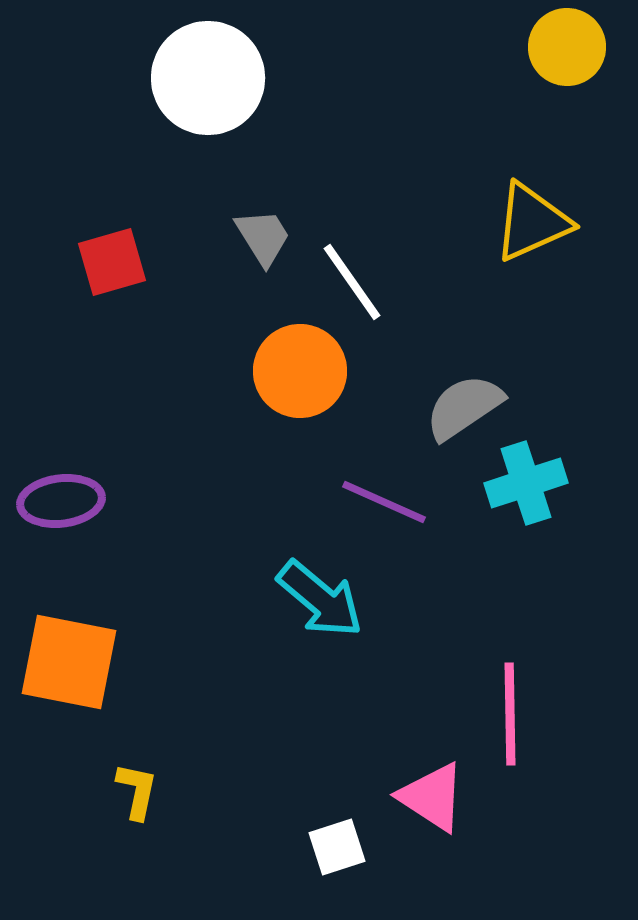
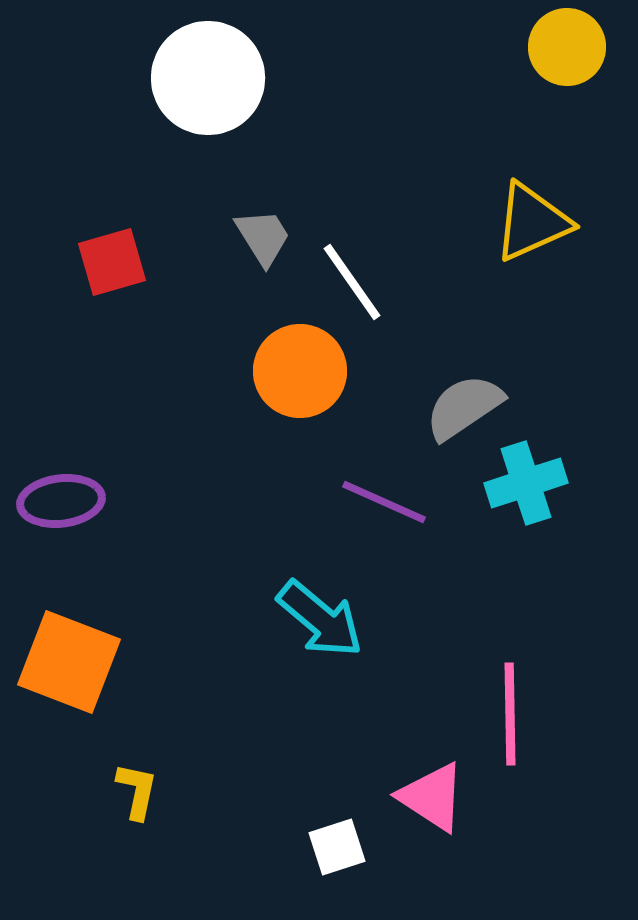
cyan arrow: moved 20 px down
orange square: rotated 10 degrees clockwise
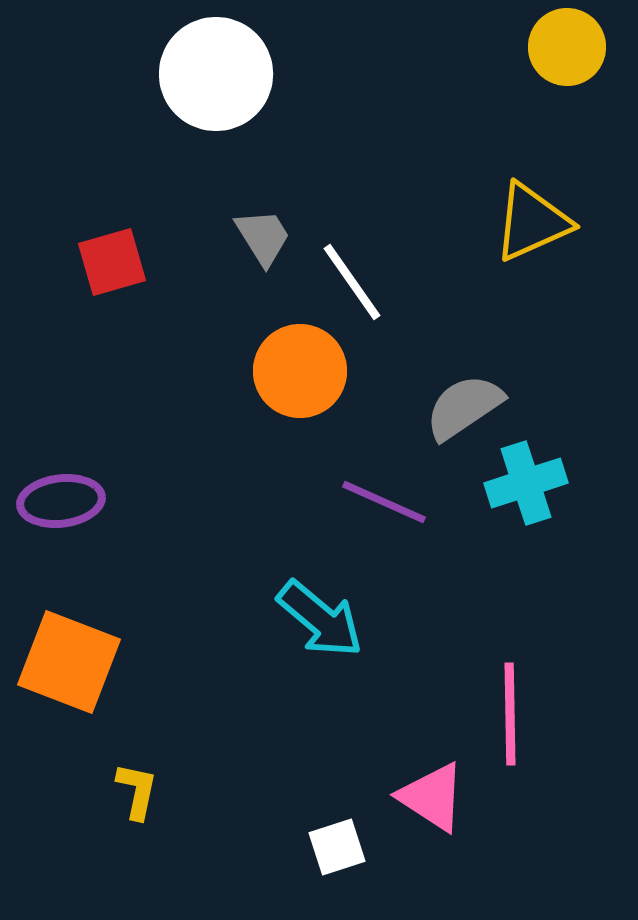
white circle: moved 8 px right, 4 px up
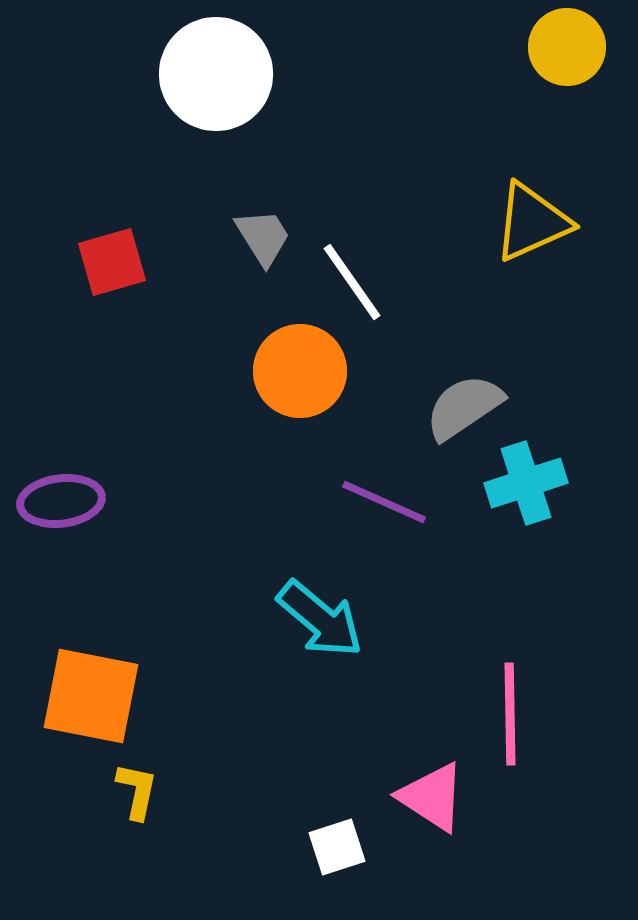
orange square: moved 22 px right, 34 px down; rotated 10 degrees counterclockwise
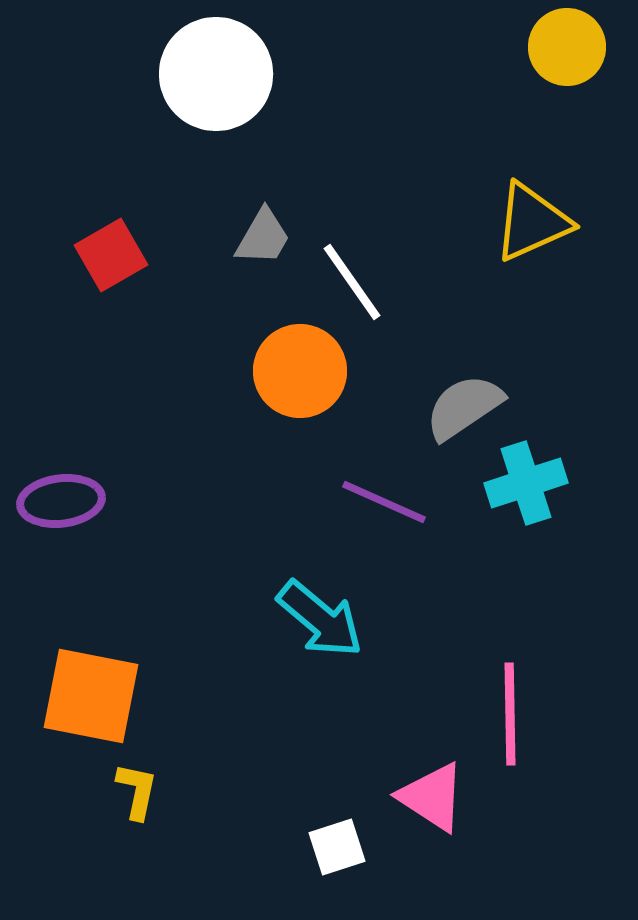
gray trapezoid: rotated 62 degrees clockwise
red square: moved 1 px left, 7 px up; rotated 14 degrees counterclockwise
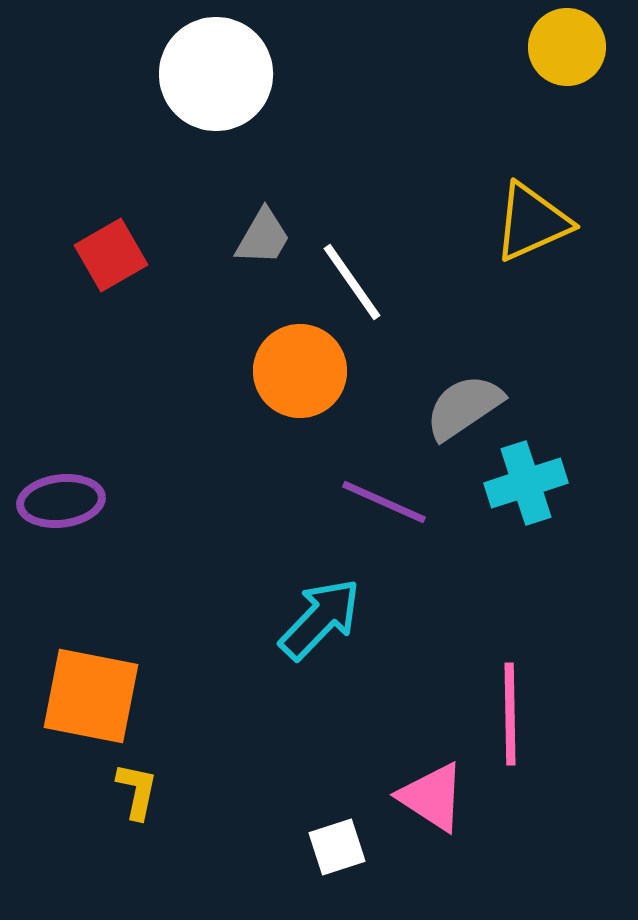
cyan arrow: rotated 86 degrees counterclockwise
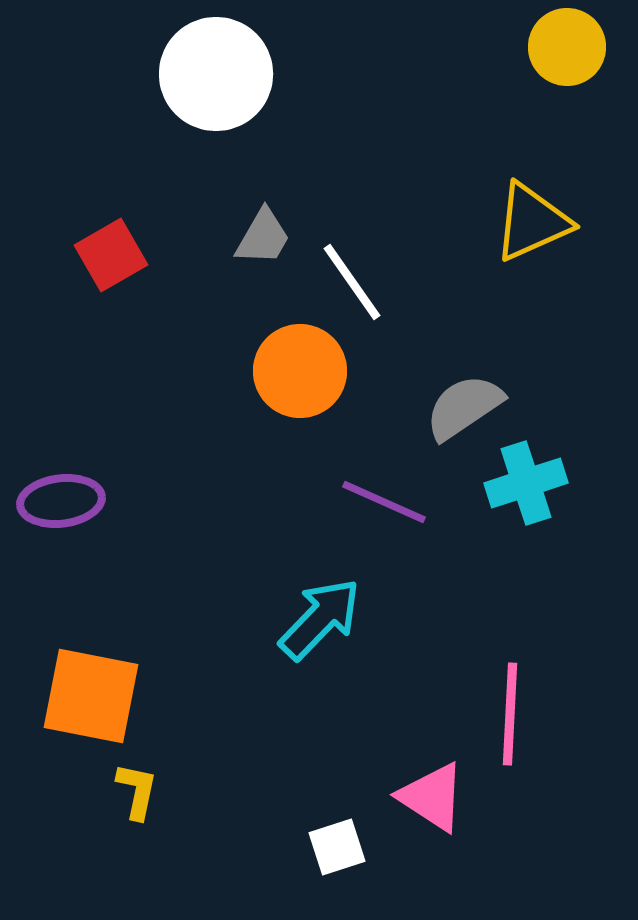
pink line: rotated 4 degrees clockwise
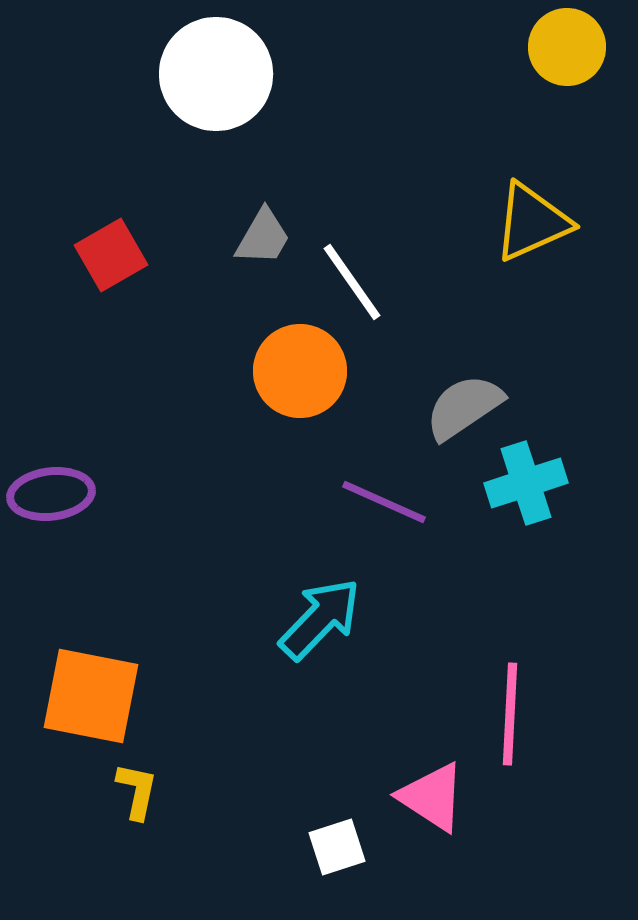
purple ellipse: moved 10 px left, 7 px up
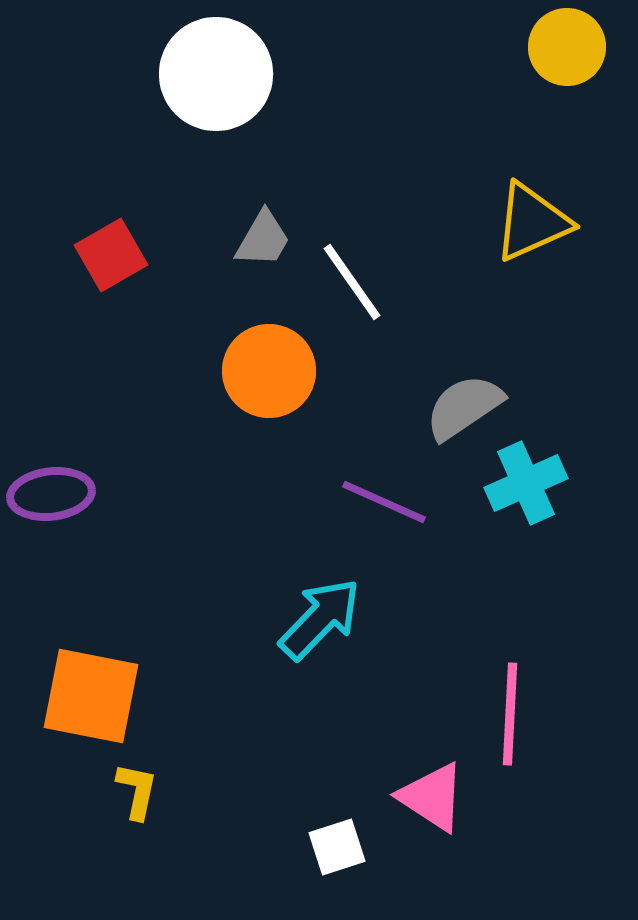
gray trapezoid: moved 2 px down
orange circle: moved 31 px left
cyan cross: rotated 6 degrees counterclockwise
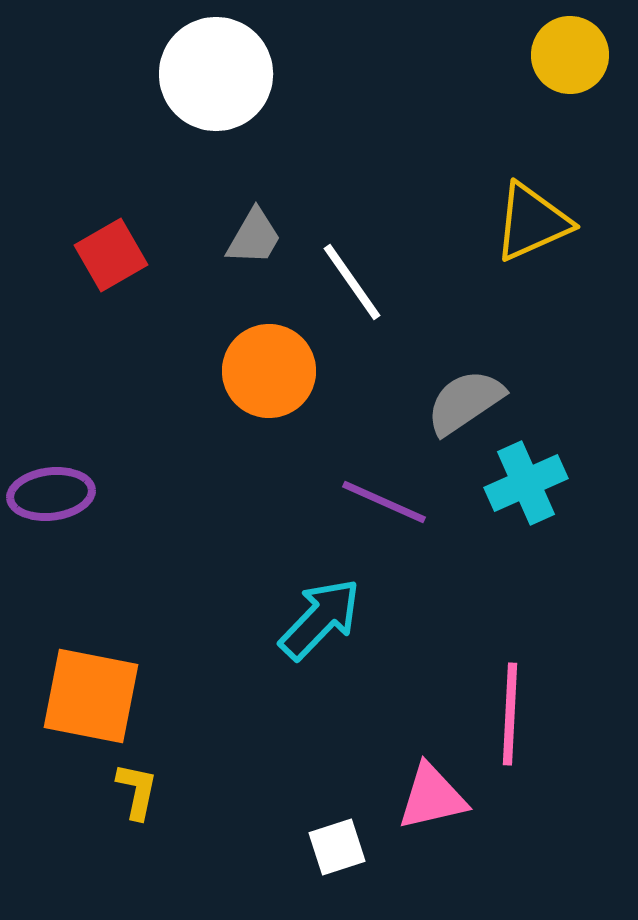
yellow circle: moved 3 px right, 8 px down
gray trapezoid: moved 9 px left, 2 px up
gray semicircle: moved 1 px right, 5 px up
pink triangle: rotated 46 degrees counterclockwise
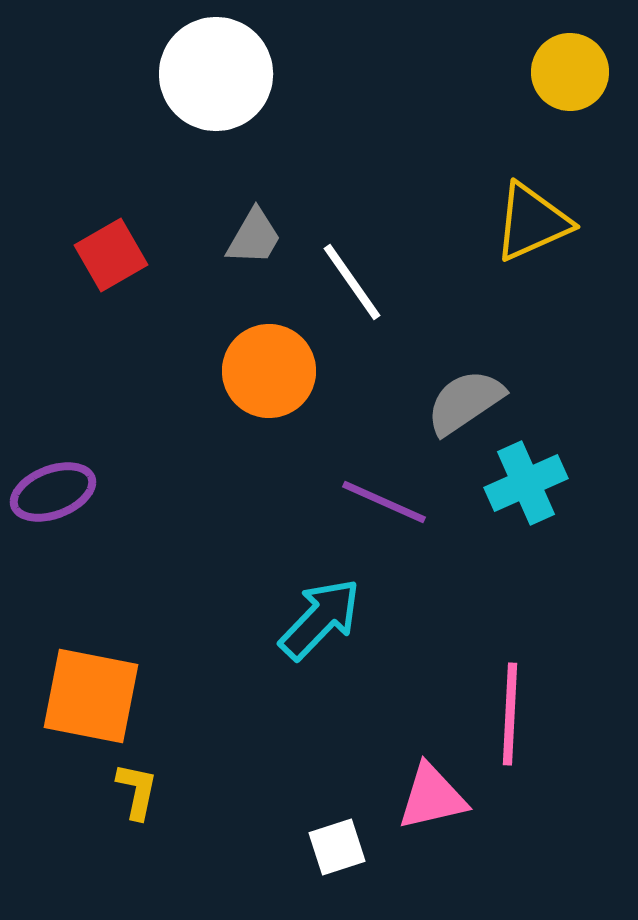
yellow circle: moved 17 px down
purple ellipse: moved 2 px right, 2 px up; rotated 14 degrees counterclockwise
